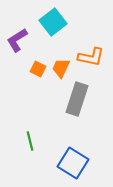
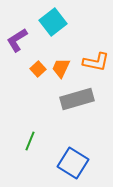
orange L-shape: moved 5 px right, 5 px down
orange square: rotated 21 degrees clockwise
gray rectangle: rotated 56 degrees clockwise
green line: rotated 36 degrees clockwise
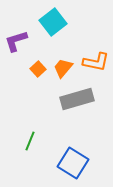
purple L-shape: moved 1 px left, 1 px down; rotated 15 degrees clockwise
orange trapezoid: moved 2 px right; rotated 15 degrees clockwise
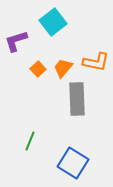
gray rectangle: rotated 76 degrees counterclockwise
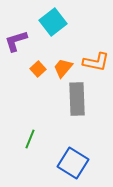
green line: moved 2 px up
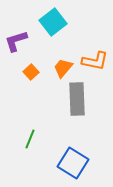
orange L-shape: moved 1 px left, 1 px up
orange square: moved 7 px left, 3 px down
